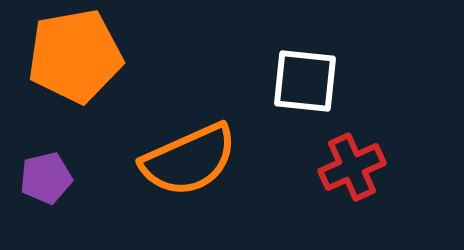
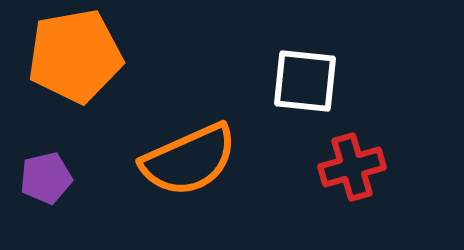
red cross: rotated 8 degrees clockwise
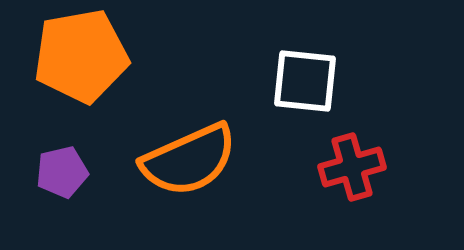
orange pentagon: moved 6 px right
purple pentagon: moved 16 px right, 6 px up
